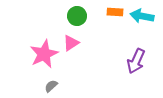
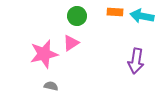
pink star: rotated 12 degrees clockwise
purple arrow: rotated 15 degrees counterclockwise
gray semicircle: rotated 56 degrees clockwise
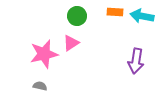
gray semicircle: moved 11 px left
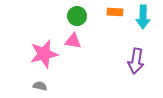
cyan arrow: moved 1 px right, 1 px down; rotated 100 degrees counterclockwise
pink triangle: moved 2 px right, 2 px up; rotated 42 degrees clockwise
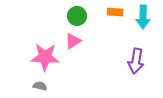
pink triangle: rotated 42 degrees counterclockwise
pink star: moved 1 px right, 3 px down; rotated 16 degrees clockwise
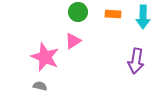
orange rectangle: moved 2 px left, 2 px down
green circle: moved 1 px right, 4 px up
pink star: rotated 20 degrees clockwise
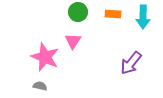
pink triangle: rotated 24 degrees counterclockwise
purple arrow: moved 5 px left, 2 px down; rotated 30 degrees clockwise
